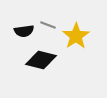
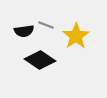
gray line: moved 2 px left
black diamond: moved 1 px left; rotated 20 degrees clockwise
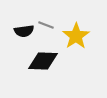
black diamond: moved 3 px right, 1 px down; rotated 32 degrees counterclockwise
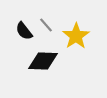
gray line: rotated 28 degrees clockwise
black semicircle: rotated 60 degrees clockwise
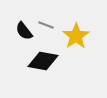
gray line: rotated 28 degrees counterclockwise
black diamond: rotated 8 degrees clockwise
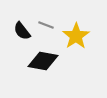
black semicircle: moved 2 px left
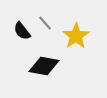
gray line: moved 1 px left, 2 px up; rotated 28 degrees clockwise
black diamond: moved 1 px right, 5 px down
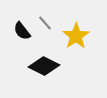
black diamond: rotated 16 degrees clockwise
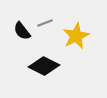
gray line: rotated 70 degrees counterclockwise
yellow star: rotated 8 degrees clockwise
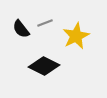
black semicircle: moved 1 px left, 2 px up
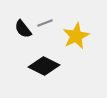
black semicircle: moved 2 px right
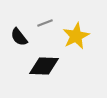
black semicircle: moved 4 px left, 8 px down
black diamond: rotated 24 degrees counterclockwise
